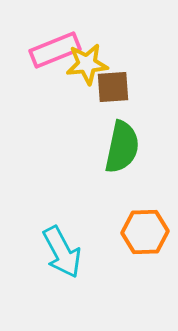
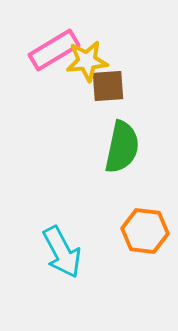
pink rectangle: moved 1 px left; rotated 9 degrees counterclockwise
yellow star: moved 3 px up
brown square: moved 5 px left, 1 px up
orange hexagon: moved 1 px up; rotated 9 degrees clockwise
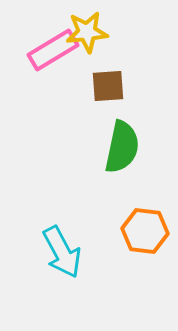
pink rectangle: moved 1 px left
yellow star: moved 29 px up
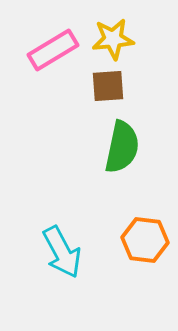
yellow star: moved 26 px right, 7 px down
orange hexagon: moved 9 px down
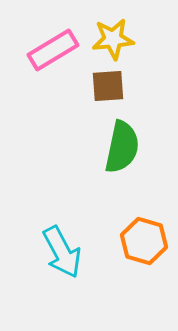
orange hexagon: moved 1 px left, 1 px down; rotated 9 degrees clockwise
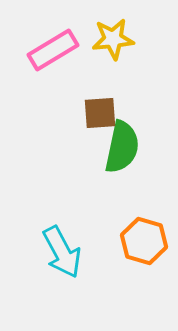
brown square: moved 8 px left, 27 px down
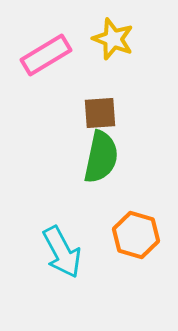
yellow star: rotated 27 degrees clockwise
pink rectangle: moved 7 px left, 5 px down
green semicircle: moved 21 px left, 10 px down
orange hexagon: moved 8 px left, 6 px up
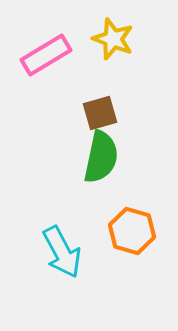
brown square: rotated 12 degrees counterclockwise
orange hexagon: moved 4 px left, 4 px up
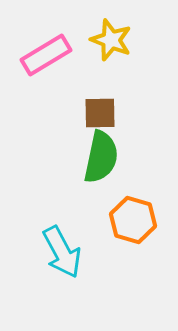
yellow star: moved 2 px left, 1 px down
brown square: rotated 15 degrees clockwise
orange hexagon: moved 1 px right, 11 px up
